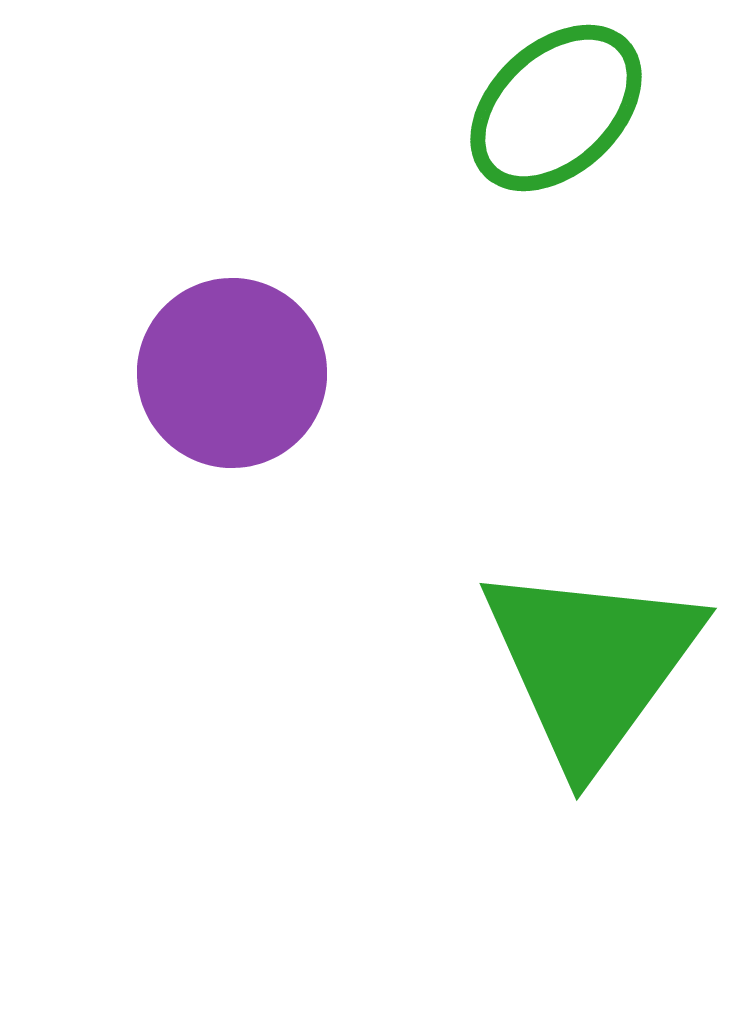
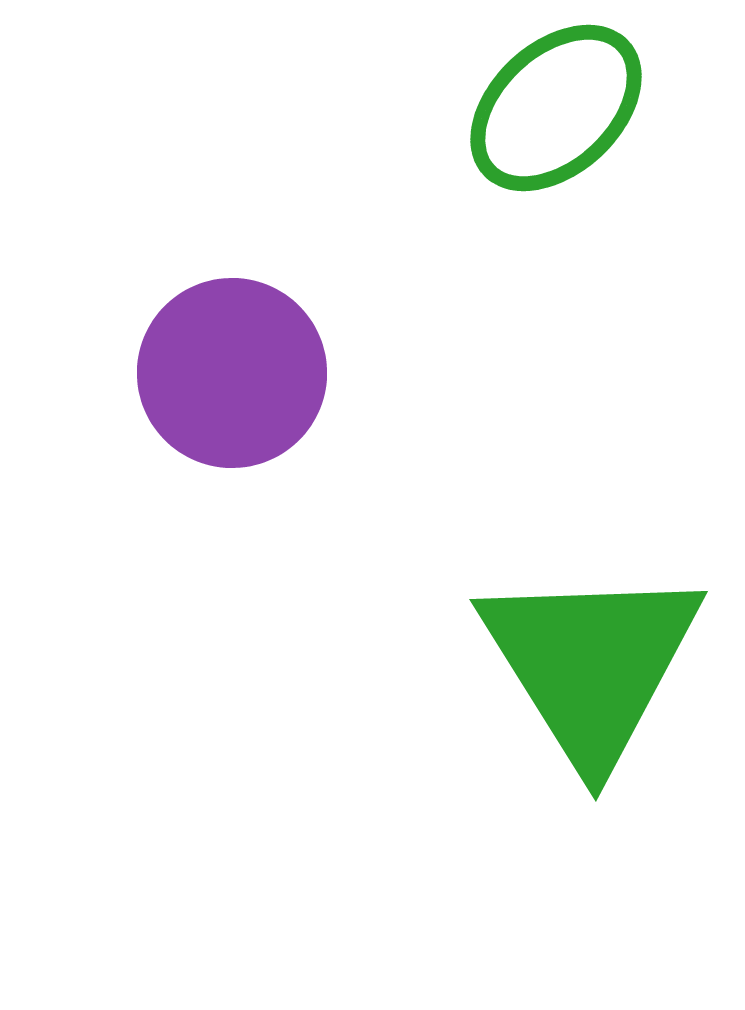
green triangle: rotated 8 degrees counterclockwise
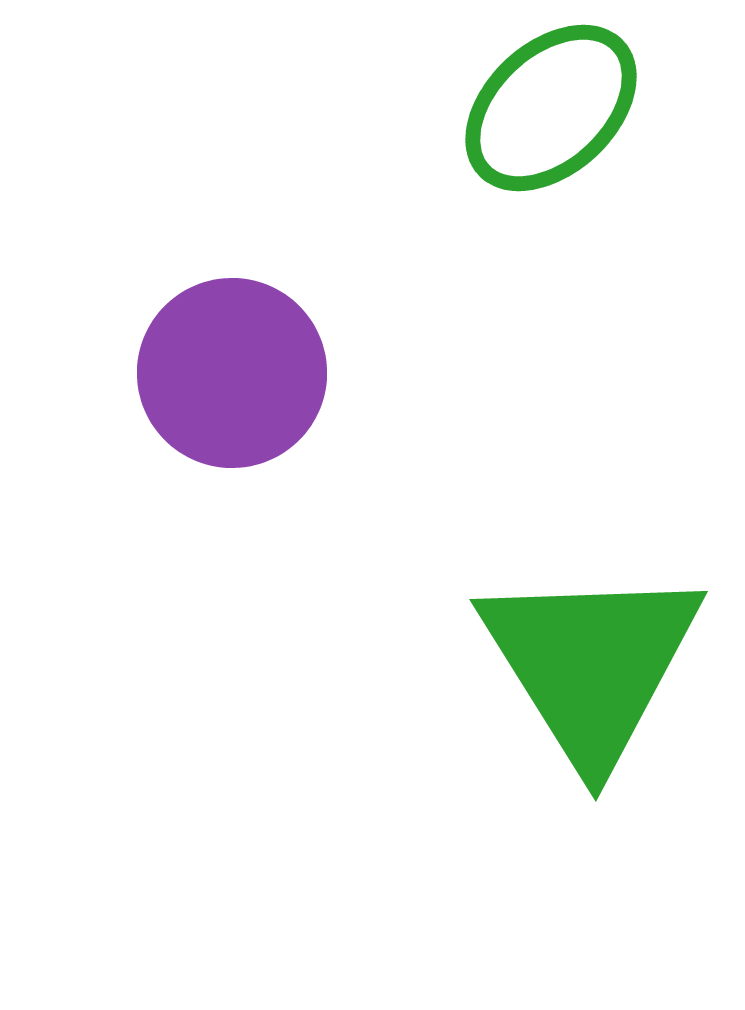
green ellipse: moved 5 px left
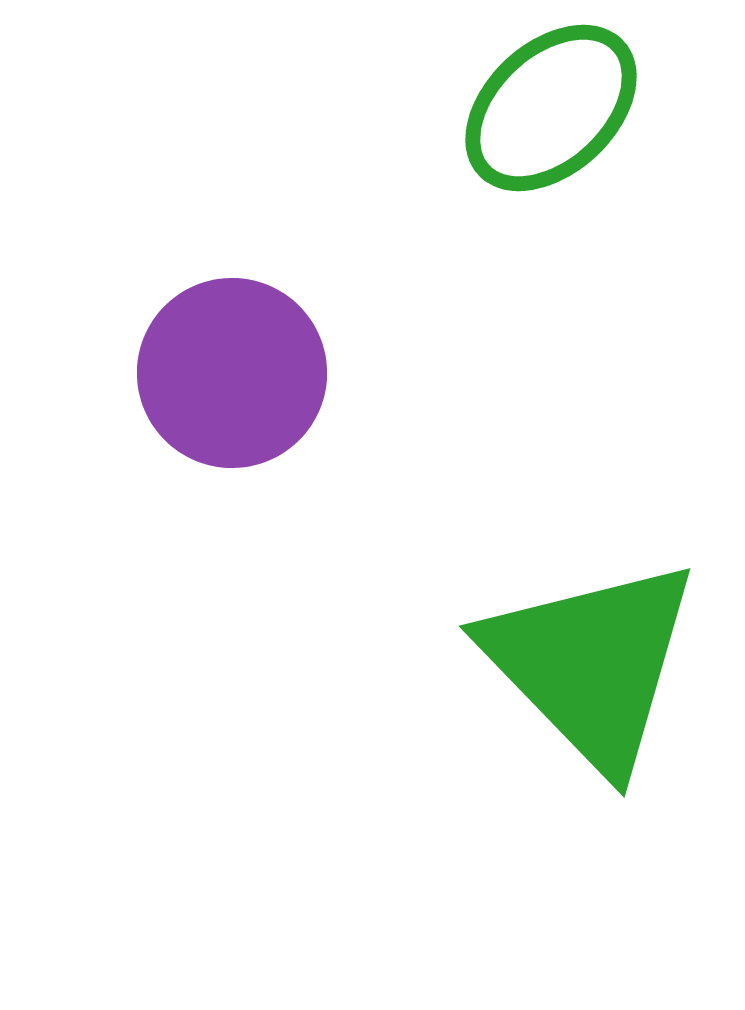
green triangle: rotated 12 degrees counterclockwise
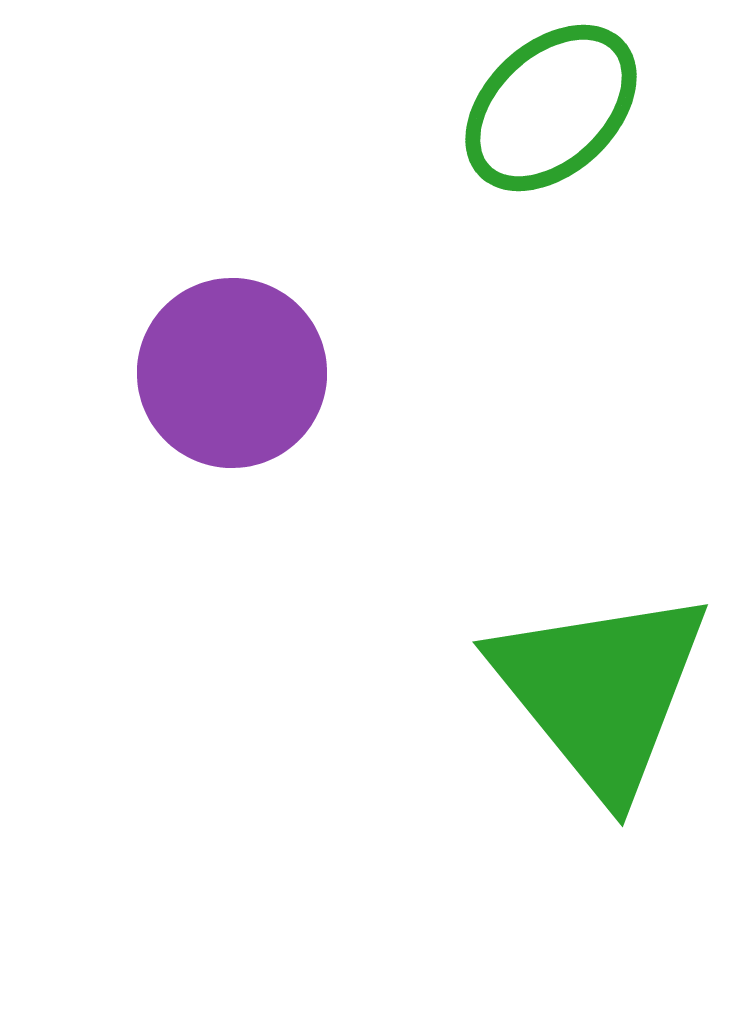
green triangle: moved 10 px right, 27 px down; rotated 5 degrees clockwise
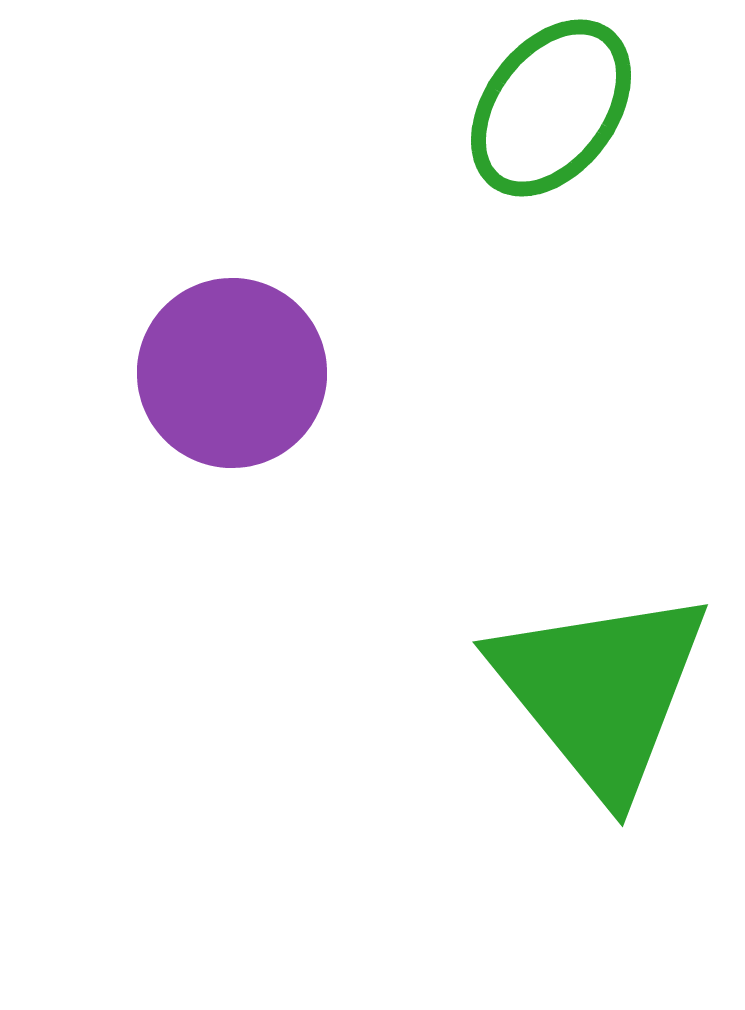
green ellipse: rotated 10 degrees counterclockwise
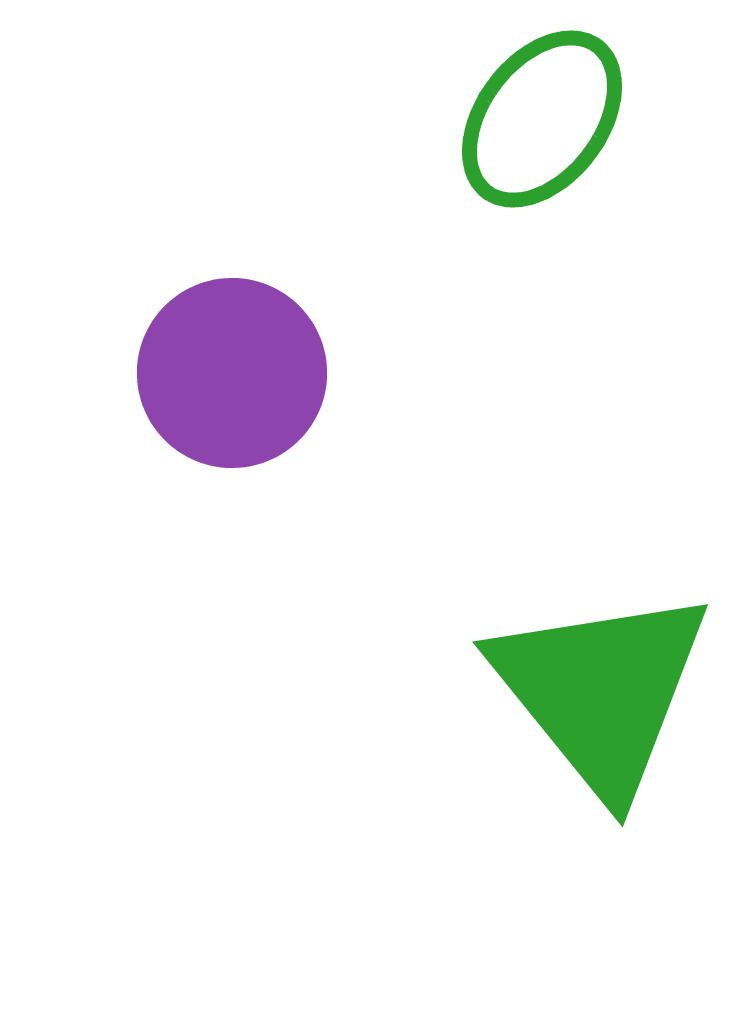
green ellipse: moved 9 px left, 11 px down
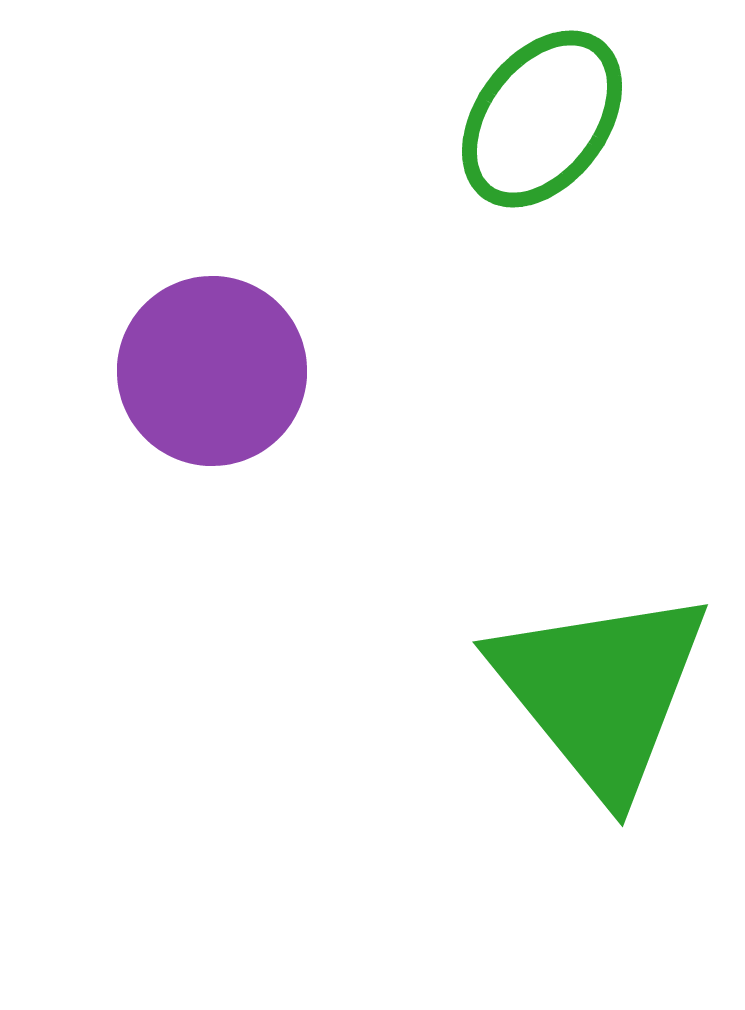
purple circle: moved 20 px left, 2 px up
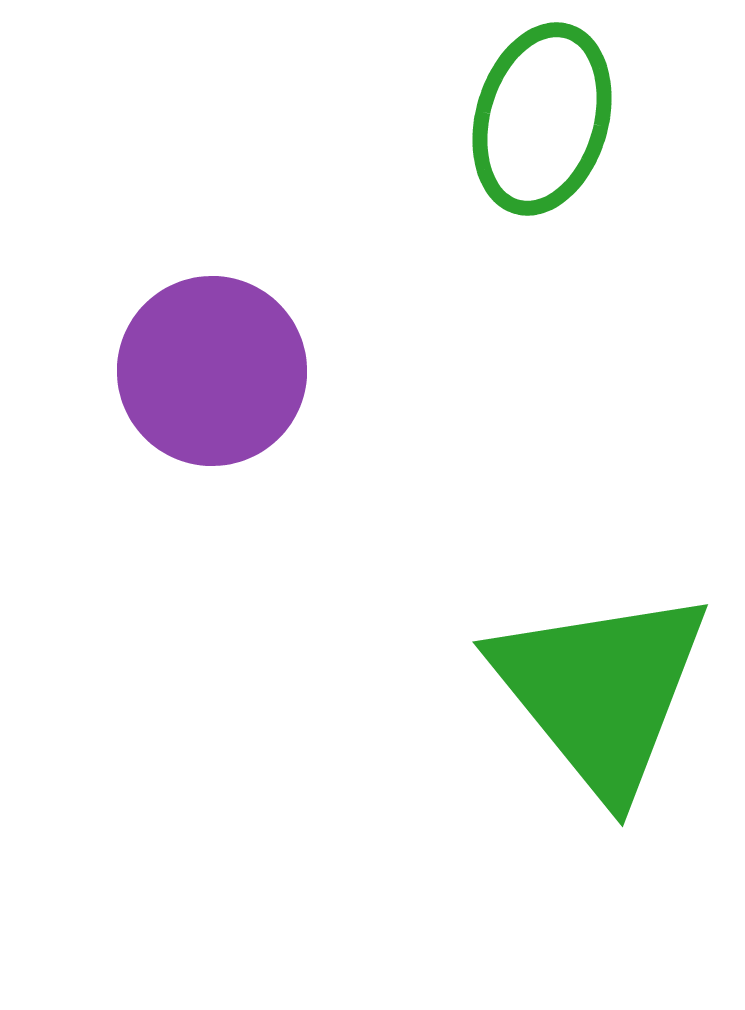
green ellipse: rotated 21 degrees counterclockwise
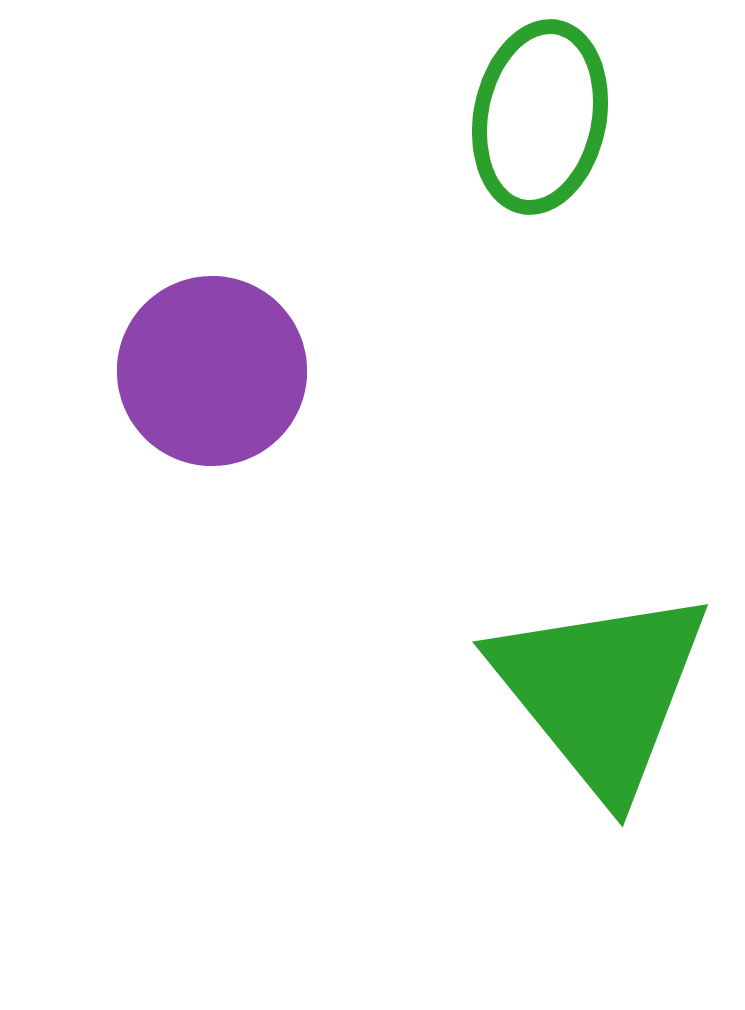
green ellipse: moved 2 px left, 2 px up; rotated 5 degrees counterclockwise
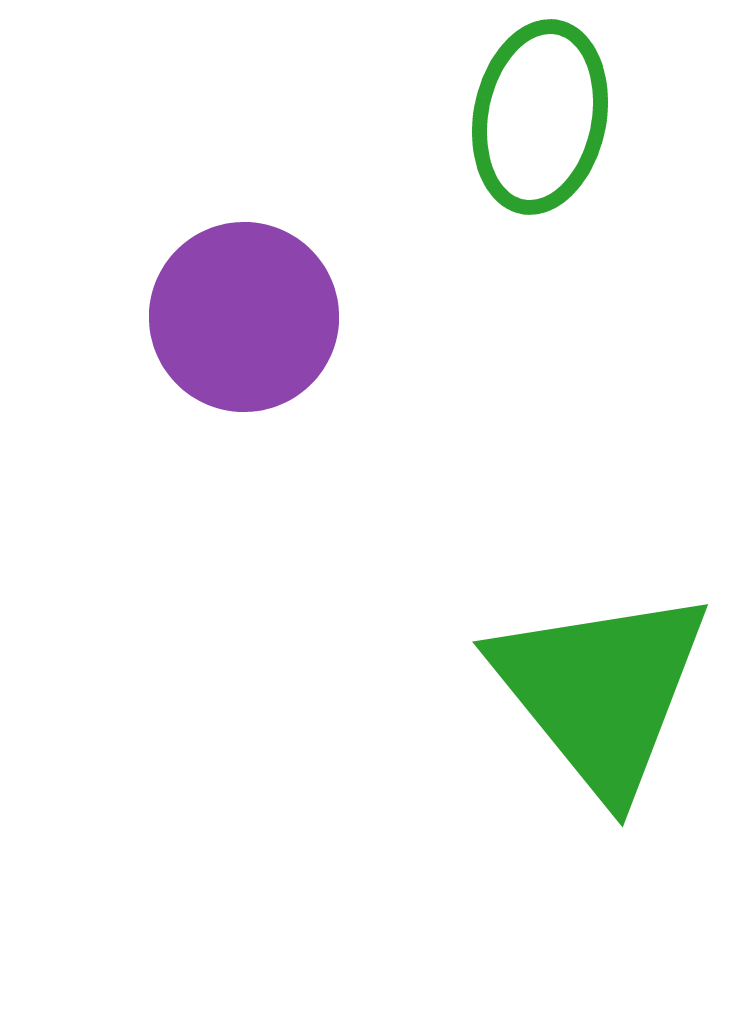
purple circle: moved 32 px right, 54 px up
